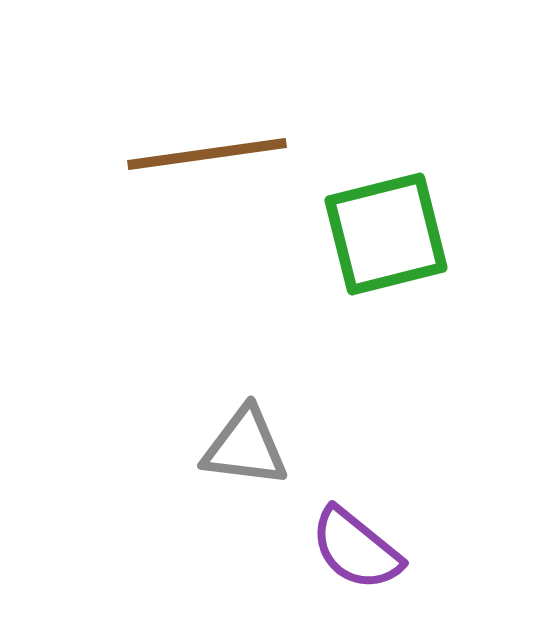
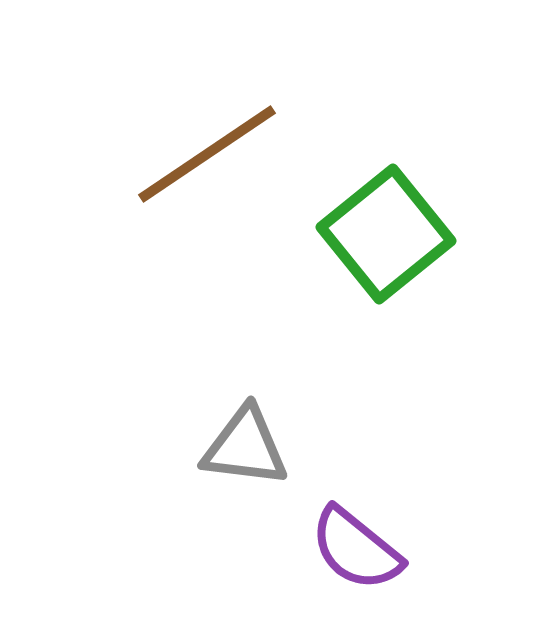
brown line: rotated 26 degrees counterclockwise
green square: rotated 25 degrees counterclockwise
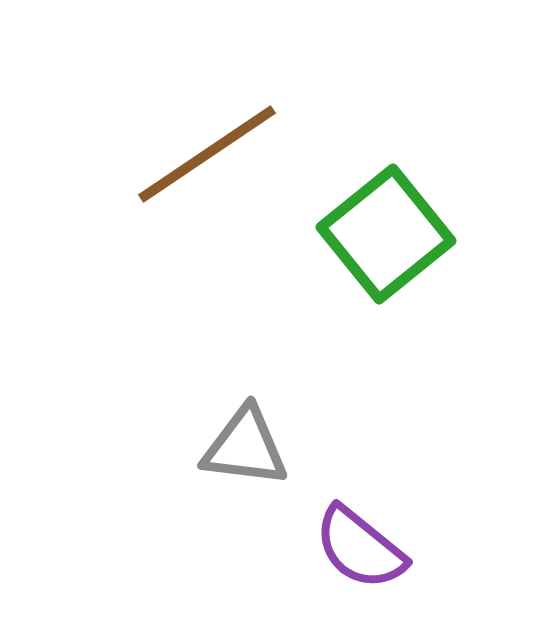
purple semicircle: moved 4 px right, 1 px up
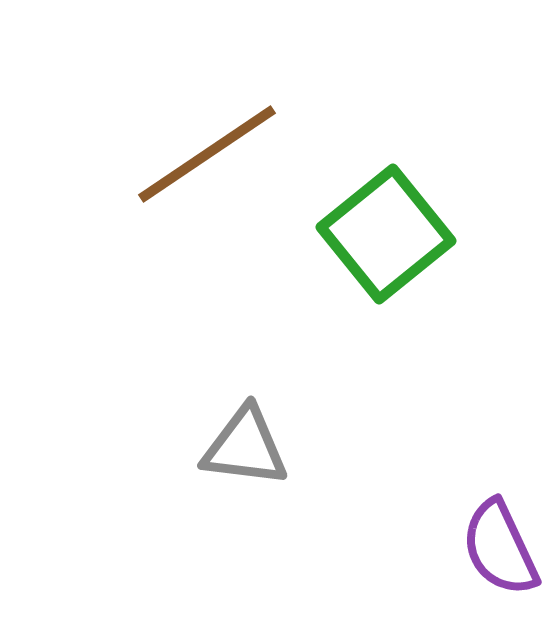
purple semicircle: moved 140 px right; rotated 26 degrees clockwise
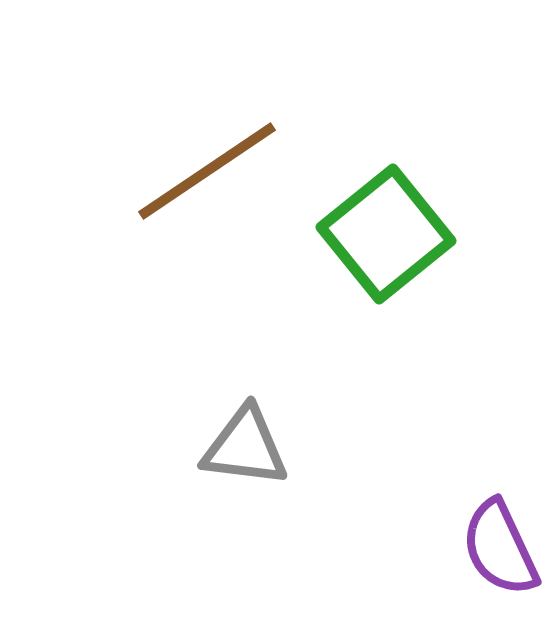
brown line: moved 17 px down
